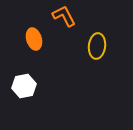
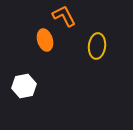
orange ellipse: moved 11 px right, 1 px down
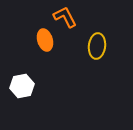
orange L-shape: moved 1 px right, 1 px down
white hexagon: moved 2 px left
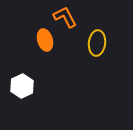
yellow ellipse: moved 3 px up
white hexagon: rotated 15 degrees counterclockwise
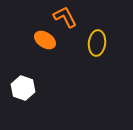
orange ellipse: rotated 40 degrees counterclockwise
white hexagon: moved 1 px right, 2 px down; rotated 15 degrees counterclockwise
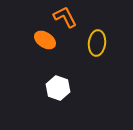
white hexagon: moved 35 px right
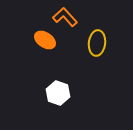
orange L-shape: rotated 15 degrees counterclockwise
white hexagon: moved 5 px down
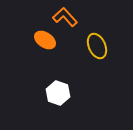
yellow ellipse: moved 3 px down; rotated 30 degrees counterclockwise
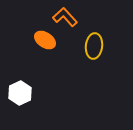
yellow ellipse: moved 3 px left; rotated 30 degrees clockwise
white hexagon: moved 38 px left; rotated 15 degrees clockwise
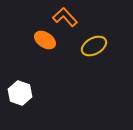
yellow ellipse: rotated 55 degrees clockwise
white hexagon: rotated 15 degrees counterclockwise
